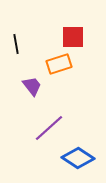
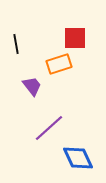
red square: moved 2 px right, 1 px down
blue diamond: rotated 32 degrees clockwise
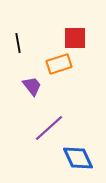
black line: moved 2 px right, 1 px up
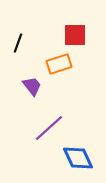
red square: moved 3 px up
black line: rotated 30 degrees clockwise
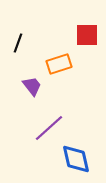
red square: moved 12 px right
blue diamond: moved 2 px left, 1 px down; rotated 12 degrees clockwise
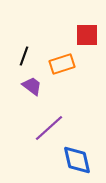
black line: moved 6 px right, 13 px down
orange rectangle: moved 3 px right
purple trapezoid: rotated 15 degrees counterclockwise
blue diamond: moved 1 px right, 1 px down
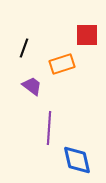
black line: moved 8 px up
purple line: rotated 44 degrees counterclockwise
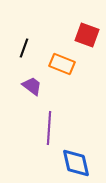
red square: rotated 20 degrees clockwise
orange rectangle: rotated 40 degrees clockwise
blue diamond: moved 1 px left, 3 px down
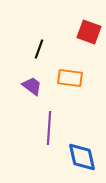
red square: moved 2 px right, 3 px up
black line: moved 15 px right, 1 px down
orange rectangle: moved 8 px right, 14 px down; rotated 15 degrees counterclockwise
blue diamond: moved 6 px right, 6 px up
